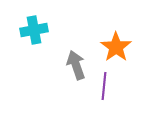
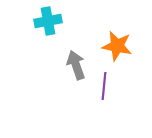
cyan cross: moved 14 px right, 9 px up
orange star: moved 1 px right, 1 px up; rotated 24 degrees counterclockwise
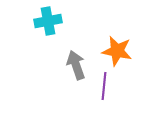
orange star: moved 5 px down
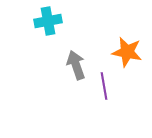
orange star: moved 10 px right, 1 px down
purple line: rotated 16 degrees counterclockwise
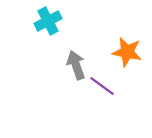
cyan cross: rotated 16 degrees counterclockwise
purple line: moved 2 px left; rotated 44 degrees counterclockwise
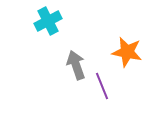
purple line: rotated 32 degrees clockwise
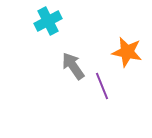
gray arrow: moved 3 px left, 1 px down; rotated 16 degrees counterclockwise
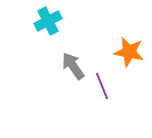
orange star: moved 2 px right
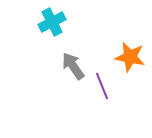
cyan cross: moved 4 px right, 1 px down
orange star: moved 1 px right, 5 px down
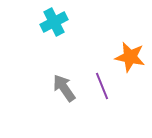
cyan cross: moved 2 px right
gray arrow: moved 9 px left, 22 px down
